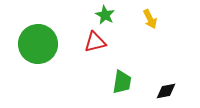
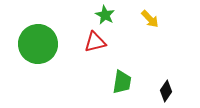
yellow arrow: rotated 18 degrees counterclockwise
black diamond: rotated 45 degrees counterclockwise
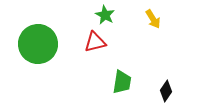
yellow arrow: moved 3 px right; rotated 12 degrees clockwise
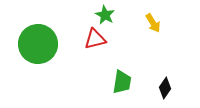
yellow arrow: moved 4 px down
red triangle: moved 3 px up
black diamond: moved 1 px left, 3 px up
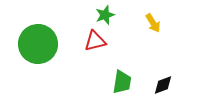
green star: rotated 24 degrees clockwise
red triangle: moved 2 px down
black diamond: moved 2 px left, 3 px up; rotated 35 degrees clockwise
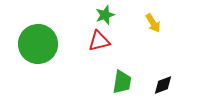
red triangle: moved 4 px right
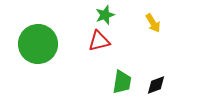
black diamond: moved 7 px left
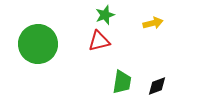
yellow arrow: rotated 72 degrees counterclockwise
black diamond: moved 1 px right, 1 px down
